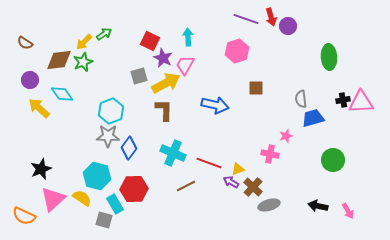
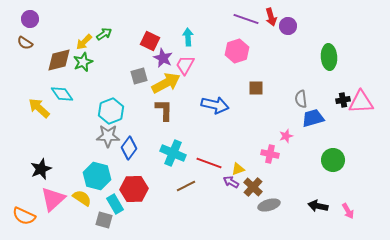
brown diamond at (59, 60): rotated 8 degrees counterclockwise
purple circle at (30, 80): moved 61 px up
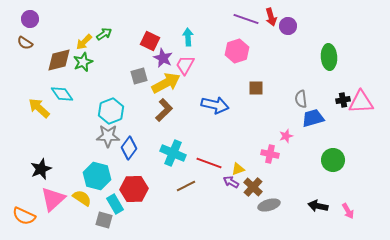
brown L-shape at (164, 110): rotated 45 degrees clockwise
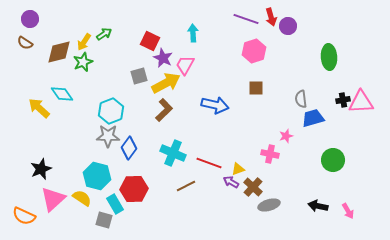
cyan arrow at (188, 37): moved 5 px right, 4 px up
yellow arrow at (84, 42): rotated 12 degrees counterclockwise
pink hexagon at (237, 51): moved 17 px right
brown diamond at (59, 60): moved 8 px up
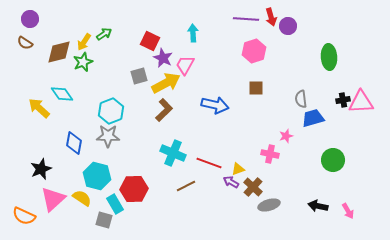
purple line at (246, 19): rotated 15 degrees counterclockwise
blue diamond at (129, 148): moved 55 px left, 5 px up; rotated 25 degrees counterclockwise
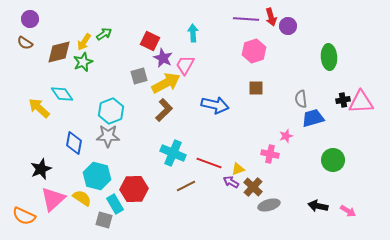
pink arrow at (348, 211): rotated 28 degrees counterclockwise
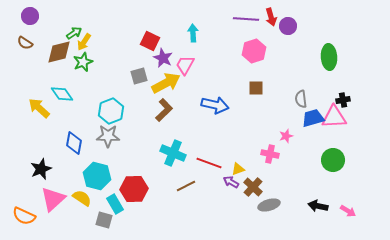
purple circle at (30, 19): moved 3 px up
green arrow at (104, 34): moved 30 px left, 1 px up
pink triangle at (361, 102): moved 27 px left, 15 px down
